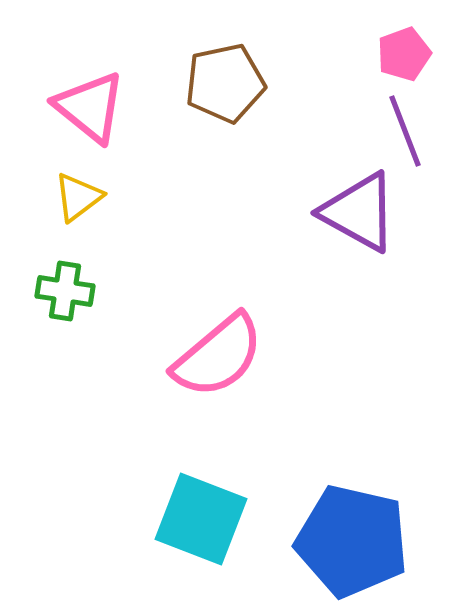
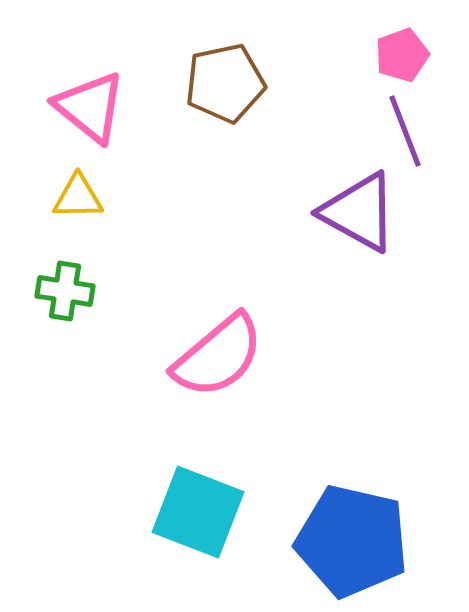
pink pentagon: moved 2 px left, 1 px down
yellow triangle: rotated 36 degrees clockwise
cyan square: moved 3 px left, 7 px up
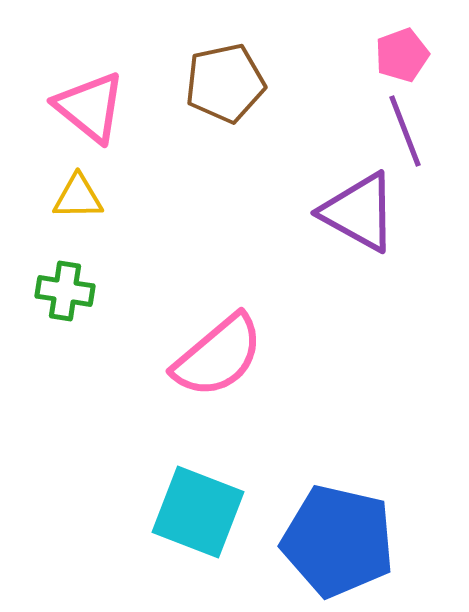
blue pentagon: moved 14 px left
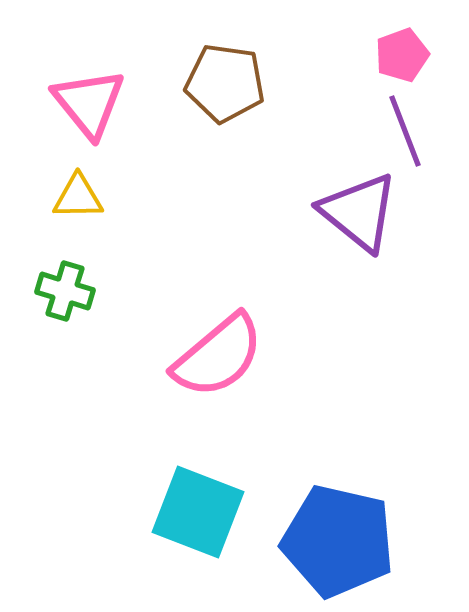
brown pentagon: rotated 20 degrees clockwise
pink triangle: moved 1 px left, 4 px up; rotated 12 degrees clockwise
purple triangle: rotated 10 degrees clockwise
green cross: rotated 8 degrees clockwise
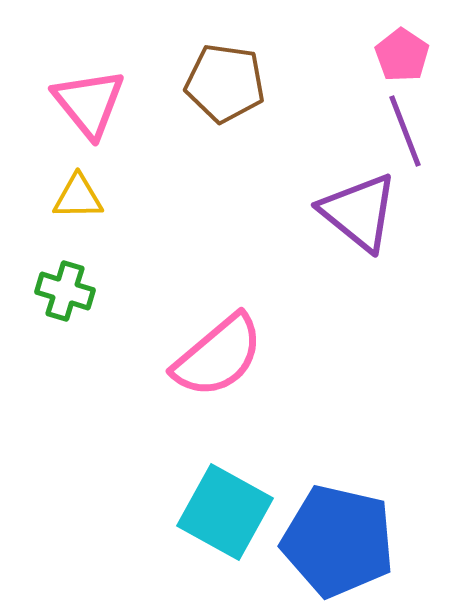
pink pentagon: rotated 18 degrees counterclockwise
cyan square: moved 27 px right; rotated 8 degrees clockwise
